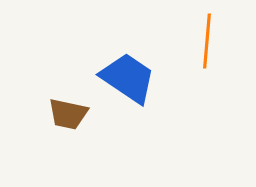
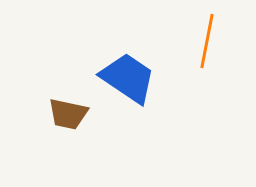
orange line: rotated 6 degrees clockwise
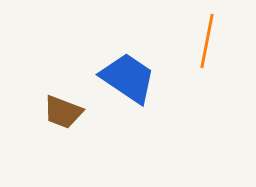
brown trapezoid: moved 5 px left, 2 px up; rotated 9 degrees clockwise
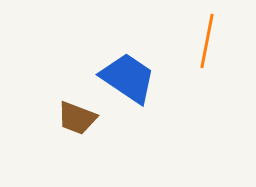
brown trapezoid: moved 14 px right, 6 px down
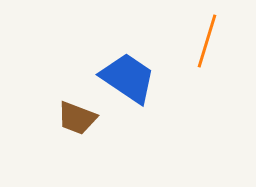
orange line: rotated 6 degrees clockwise
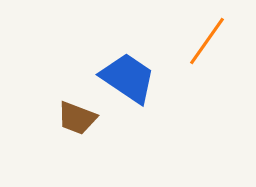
orange line: rotated 18 degrees clockwise
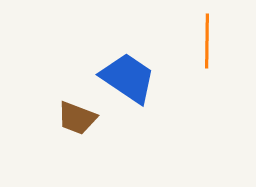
orange line: rotated 34 degrees counterclockwise
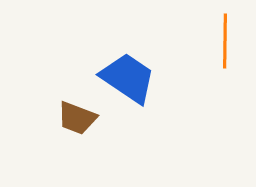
orange line: moved 18 px right
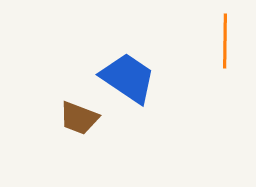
brown trapezoid: moved 2 px right
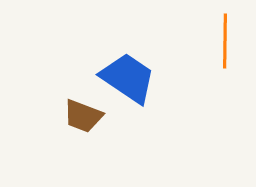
brown trapezoid: moved 4 px right, 2 px up
